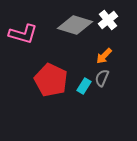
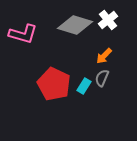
red pentagon: moved 3 px right, 4 px down
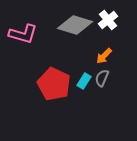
cyan rectangle: moved 5 px up
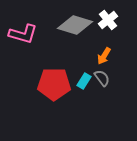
orange arrow: rotated 12 degrees counterclockwise
gray semicircle: rotated 120 degrees clockwise
red pentagon: rotated 24 degrees counterclockwise
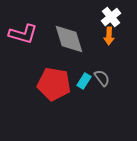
white cross: moved 3 px right, 3 px up
gray diamond: moved 6 px left, 14 px down; rotated 56 degrees clockwise
orange arrow: moved 5 px right, 20 px up; rotated 30 degrees counterclockwise
red pentagon: rotated 8 degrees clockwise
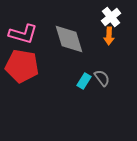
red pentagon: moved 32 px left, 18 px up
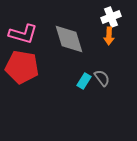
white cross: rotated 18 degrees clockwise
red pentagon: moved 1 px down
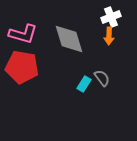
cyan rectangle: moved 3 px down
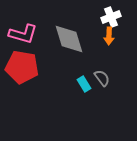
cyan rectangle: rotated 63 degrees counterclockwise
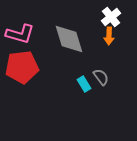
white cross: rotated 18 degrees counterclockwise
pink L-shape: moved 3 px left
red pentagon: rotated 16 degrees counterclockwise
gray semicircle: moved 1 px left, 1 px up
